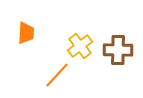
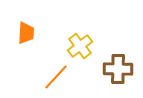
brown cross: moved 19 px down
orange line: moved 1 px left, 2 px down
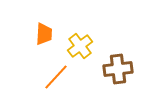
orange trapezoid: moved 18 px right, 1 px down
brown cross: rotated 8 degrees counterclockwise
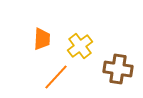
orange trapezoid: moved 2 px left, 5 px down
brown cross: rotated 16 degrees clockwise
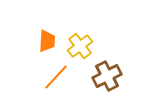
orange trapezoid: moved 5 px right, 2 px down
brown cross: moved 11 px left, 7 px down; rotated 36 degrees counterclockwise
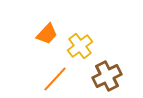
orange trapezoid: moved 7 px up; rotated 40 degrees clockwise
orange line: moved 1 px left, 2 px down
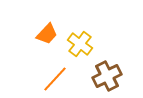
yellow cross: moved 2 px up; rotated 15 degrees counterclockwise
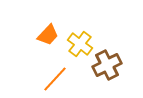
orange trapezoid: moved 1 px right, 1 px down
brown cross: moved 11 px up
